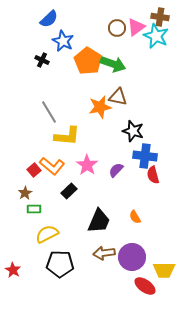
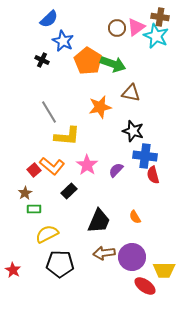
brown triangle: moved 13 px right, 4 px up
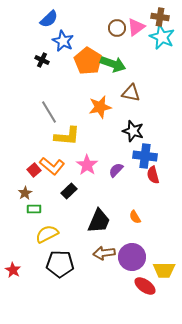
cyan star: moved 6 px right, 1 px down
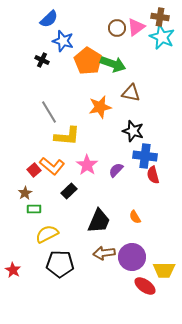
blue star: rotated 10 degrees counterclockwise
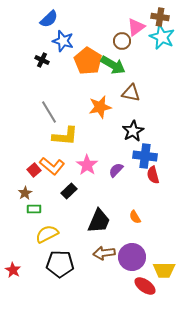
brown circle: moved 5 px right, 13 px down
green arrow: moved 1 px down; rotated 10 degrees clockwise
black star: rotated 25 degrees clockwise
yellow L-shape: moved 2 px left
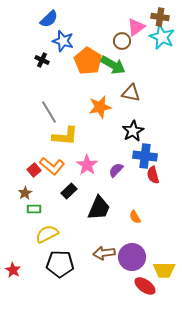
black trapezoid: moved 13 px up
